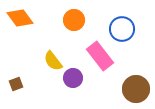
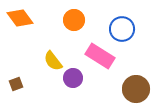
pink rectangle: rotated 20 degrees counterclockwise
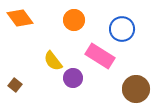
brown square: moved 1 px left, 1 px down; rotated 32 degrees counterclockwise
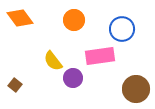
pink rectangle: rotated 40 degrees counterclockwise
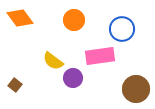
yellow semicircle: rotated 15 degrees counterclockwise
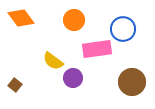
orange diamond: moved 1 px right
blue circle: moved 1 px right
pink rectangle: moved 3 px left, 7 px up
brown circle: moved 4 px left, 7 px up
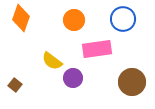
orange diamond: rotated 56 degrees clockwise
blue circle: moved 10 px up
yellow semicircle: moved 1 px left
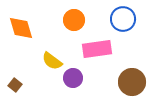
orange diamond: moved 10 px down; rotated 36 degrees counterclockwise
